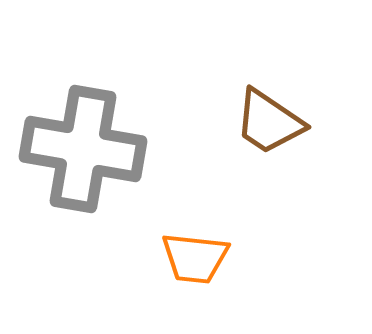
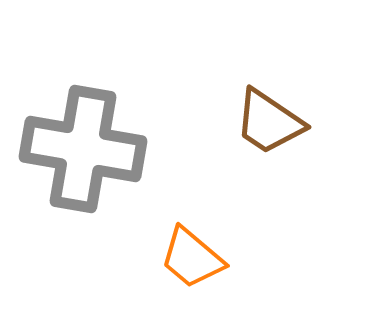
orange trapezoid: moved 3 px left; rotated 34 degrees clockwise
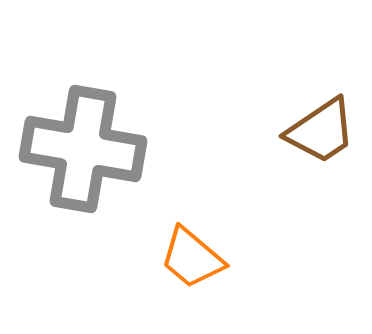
brown trapezoid: moved 52 px right, 9 px down; rotated 68 degrees counterclockwise
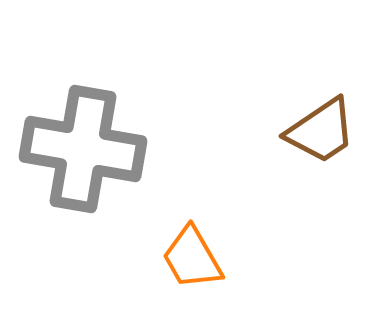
orange trapezoid: rotated 20 degrees clockwise
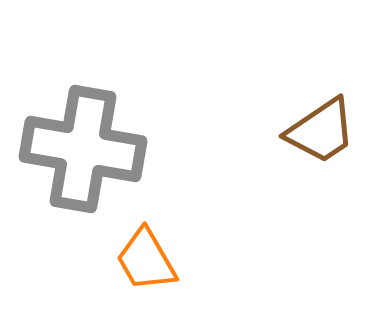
orange trapezoid: moved 46 px left, 2 px down
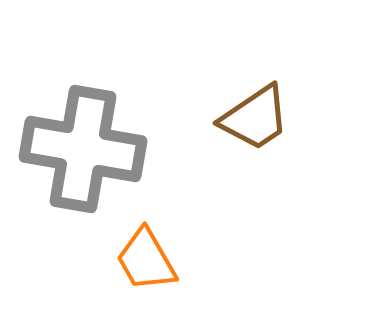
brown trapezoid: moved 66 px left, 13 px up
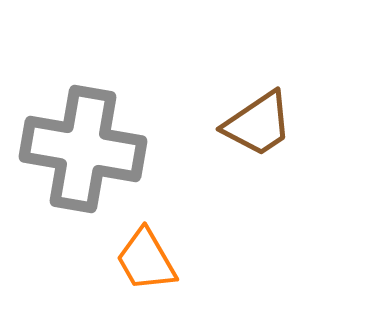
brown trapezoid: moved 3 px right, 6 px down
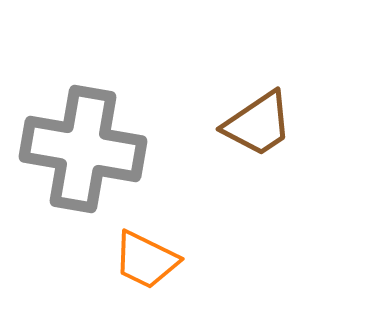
orange trapezoid: rotated 34 degrees counterclockwise
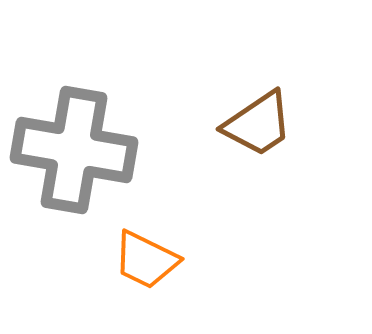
gray cross: moved 9 px left, 1 px down
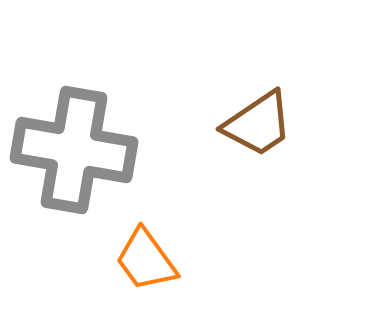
orange trapezoid: rotated 28 degrees clockwise
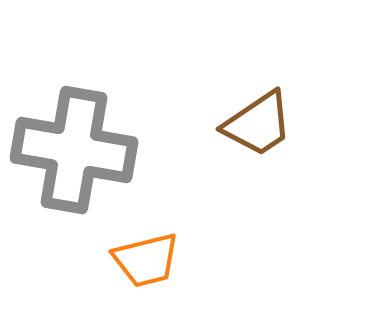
orange trapezoid: rotated 68 degrees counterclockwise
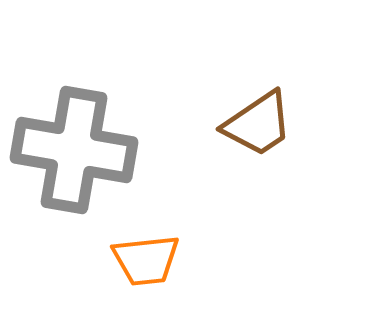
orange trapezoid: rotated 8 degrees clockwise
